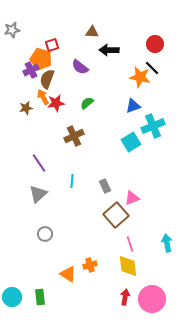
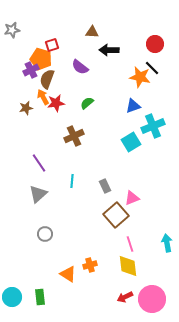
red arrow: rotated 126 degrees counterclockwise
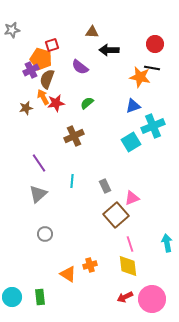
black line: rotated 35 degrees counterclockwise
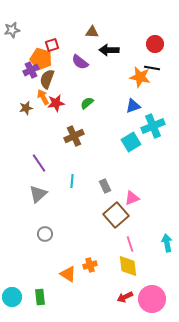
purple semicircle: moved 5 px up
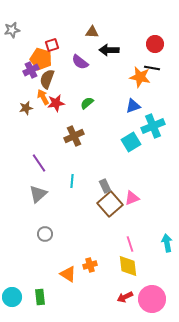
brown square: moved 6 px left, 11 px up
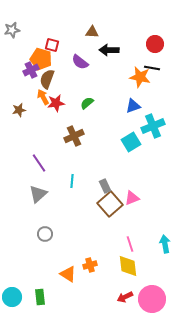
red square: rotated 32 degrees clockwise
brown star: moved 7 px left, 2 px down
cyan arrow: moved 2 px left, 1 px down
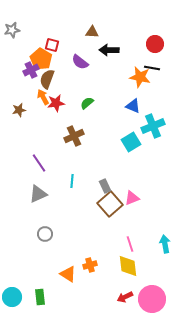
orange pentagon: rotated 15 degrees clockwise
blue triangle: rotated 42 degrees clockwise
gray triangle: rotated 18 degrees clockwise
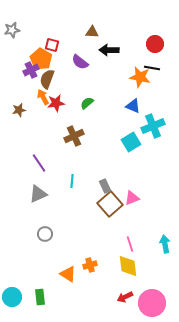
pink circle: moved 4 px down
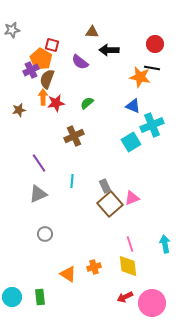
orange arrow: rotated 28 degrees clockwise
cyan cross: moved 1 px left, 1 px up
orange cross: moved 4 px right, 2 px down
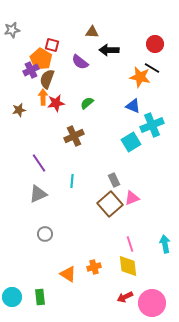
black line: rotated 21 degrees clockwise
gray rectangle: moved 9 px right, 6 px up
